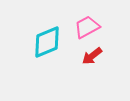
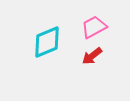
pink trapezoid: moved 7 px right
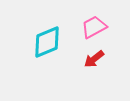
red arrow: moved 2 px right, 3 px down
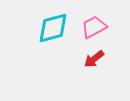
cyan diamond: moved 6 px right, 14 px up; rotated 8 degrees clockwise
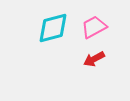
red arrow: rotated 10 degrees clockwise
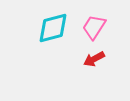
pink trapezoid: rotated 28 degrees counterclockwise
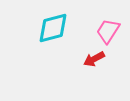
pink trapezoid: moved 14 px right, 4 px down
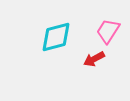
cyan diamond: moved 3 px right, 9 px down
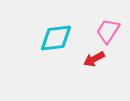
cyan diamond: moved 1 px down; rotated 8 degrees clockwise
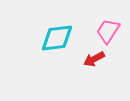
cyan diamond: moved 1 px right
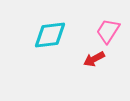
cyan diamond: moved 7 px left, 3 px up
